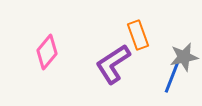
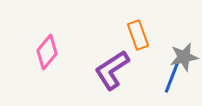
purple L-shape: moved 1 px left, 6 px down
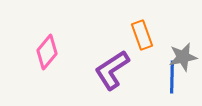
orange rectangle: moved 4 px right
gray star: moved 1 px left
blue line: rotated 20 degrees counterclockwise
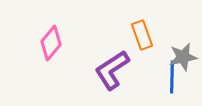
pink diamond: moved 4 px right, 9 px up
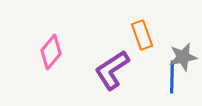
pink diamond: moved 9 px down
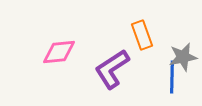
pink diamond: moved 8 px right; rotated 44 degrees clockwise
purple L-shape: moved 1 px up
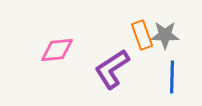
pink diamond: moved 2 px left, 2 px up
gray star: moved 18 px left, 22 px up; rotated 12 degrees clockwise
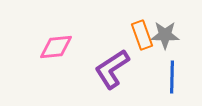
pink diamond: moved 1 px left, 3 px up
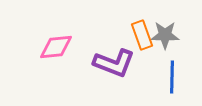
purple L-shape: moved 2 px right, 6 px up; rotated 126 degrees counterclockwise
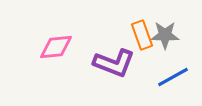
blue line: moved 1 px right; rotated 60 degrees clockwise
